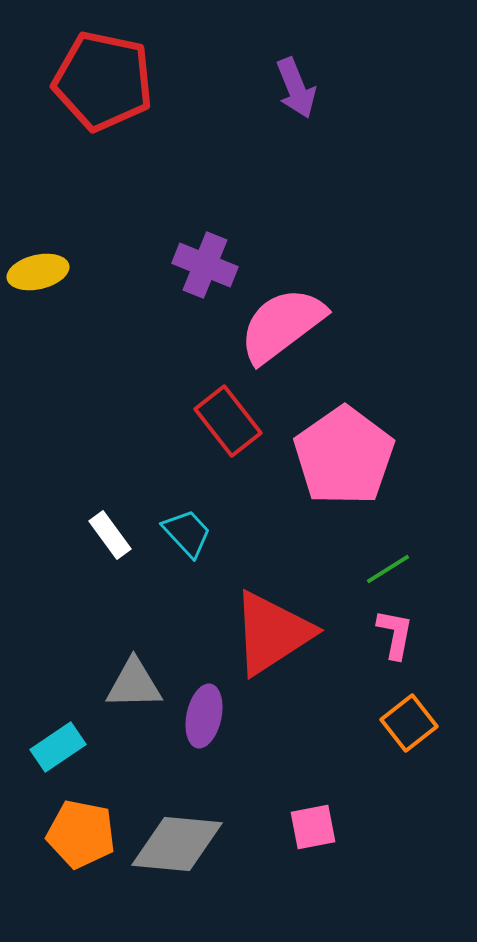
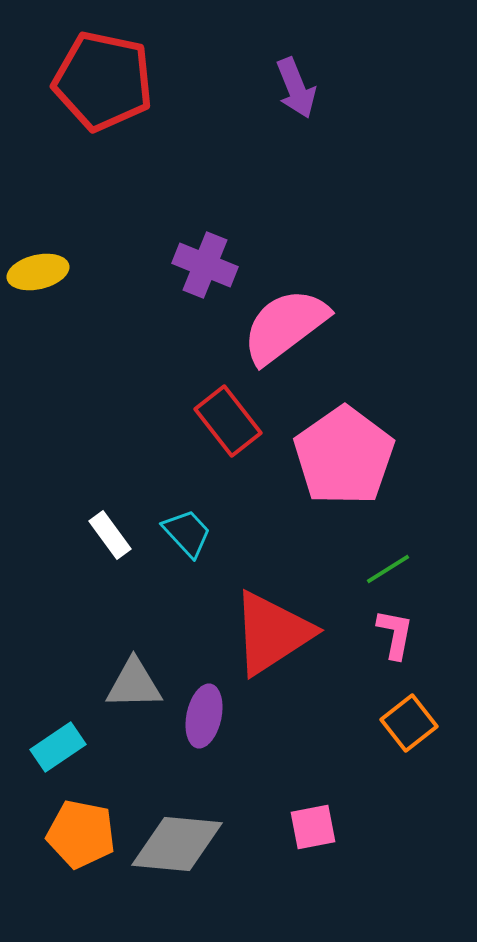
pink semicircle: moved 3 px right, 1 px down
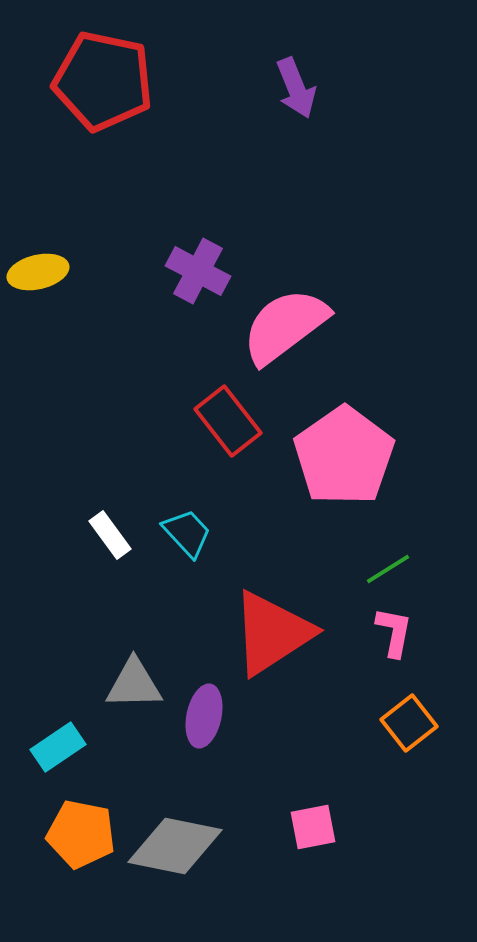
purple cross: moved 7 px left, 6 px down; rotated 6 degrees clockwise
pink L-shape: moved 1 px left, 2 px up
gray diamond: moved 2 px left, 2 px down; rotated 6 degrees clockwise
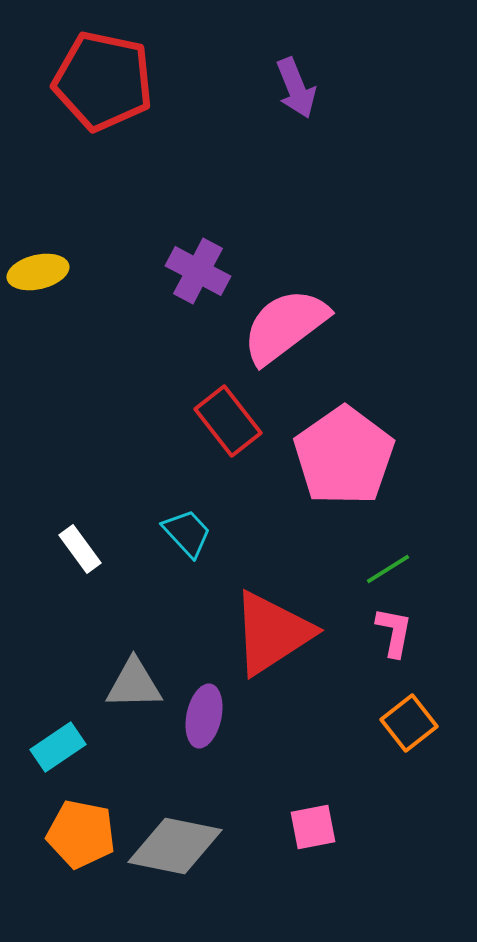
white rectangle: moved 30 px left, 14 px down
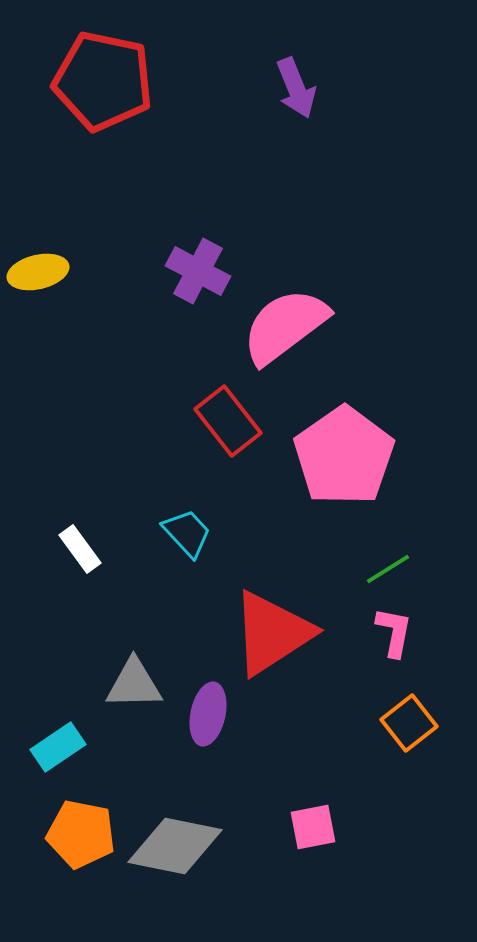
purple ellipse: moved 4 px right, 2 px up
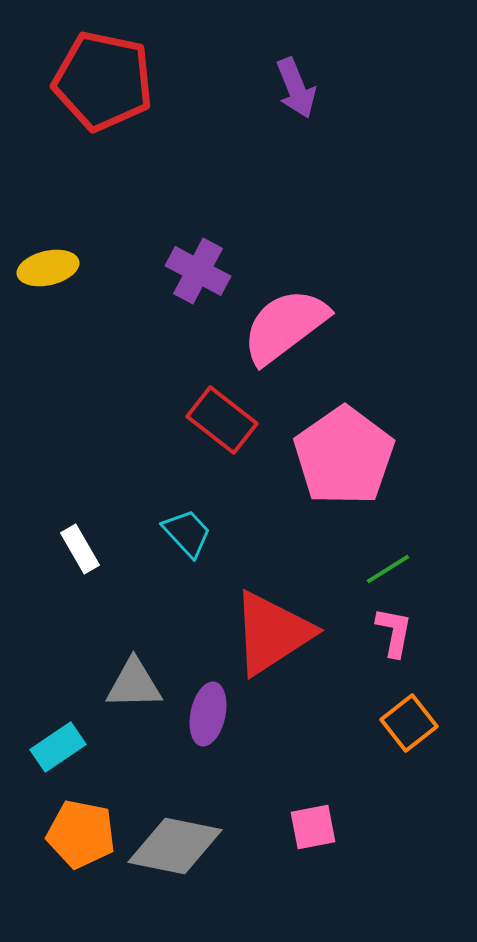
yellow ellipse: moved 10 px right, 4 px up
red rectangle: moved 6 px left, 1 px up; rotated 14 degrees counterclockwise
white rectangle: rotated 6 degrees clockwise
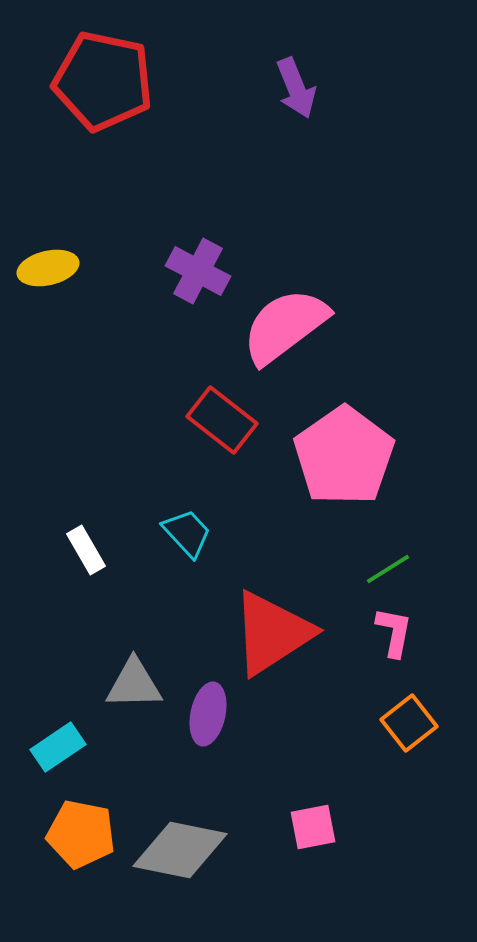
white rectangle: moved 6 px right, 1 px down
gray diamond: moved 5 px right, 4 px down
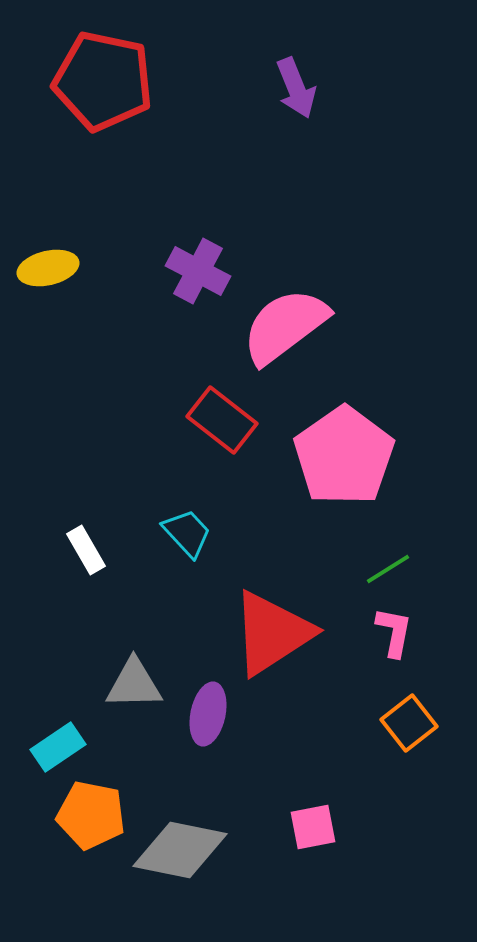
orange pentagon: moved 10 px right, 19 px up
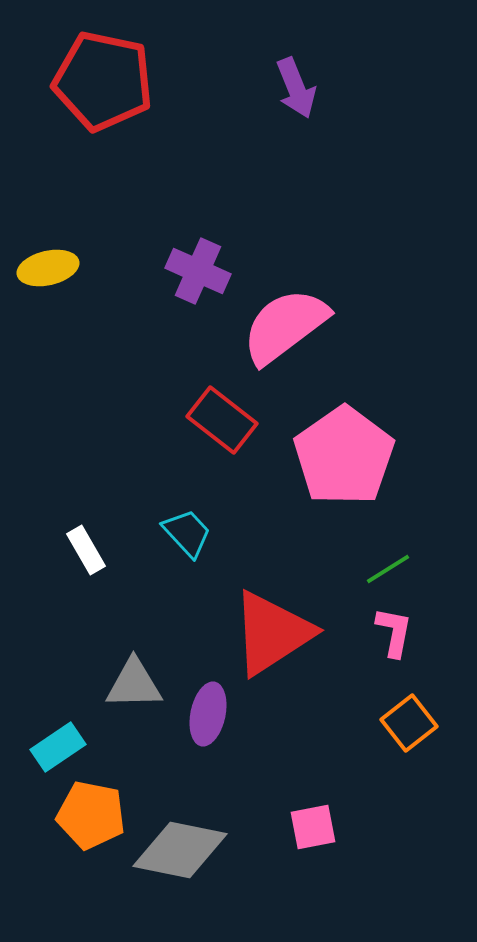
purple cross: rotated 4 degrees counterclockwise
